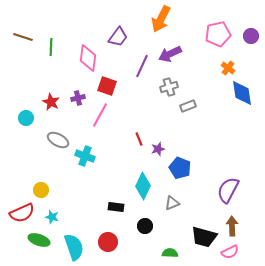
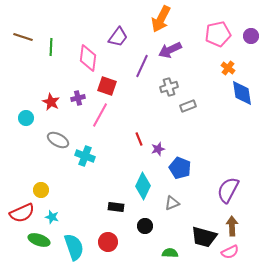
purple arrow: moved 4 px up
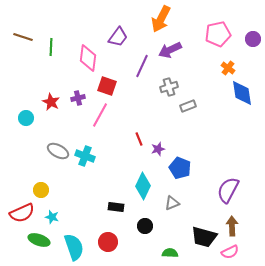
purple circle: moved 2 px right, 3 px down
gray ellipse: moved 11 px down
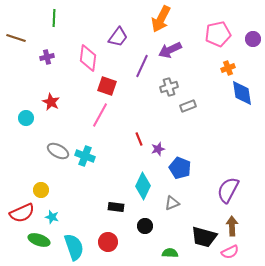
brown line: moved 7 px left, 1 px down
green line: moved 3 px right, 29 px up
orange cross: rotated 32 degrees clockwise
purple cross: moved 31 px left, 41 px up
